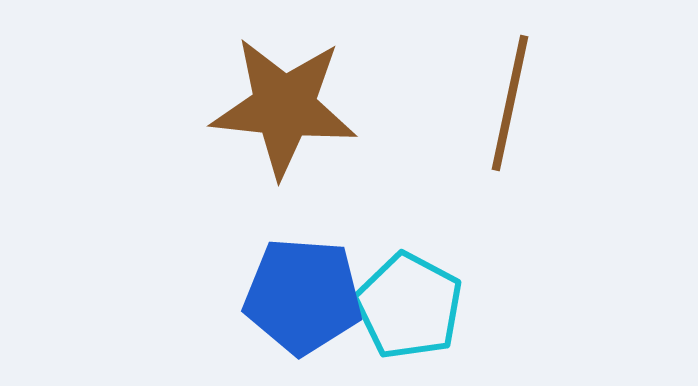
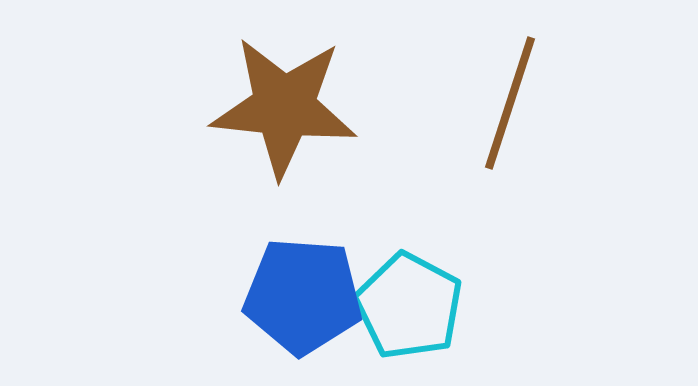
brown line: rotated 6 degrees clockwise
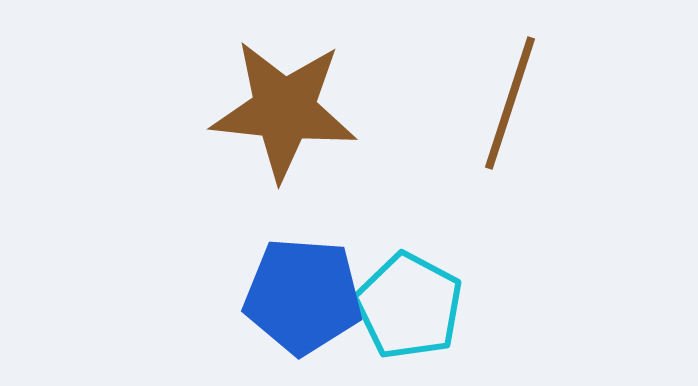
brown star: moved 3 px down
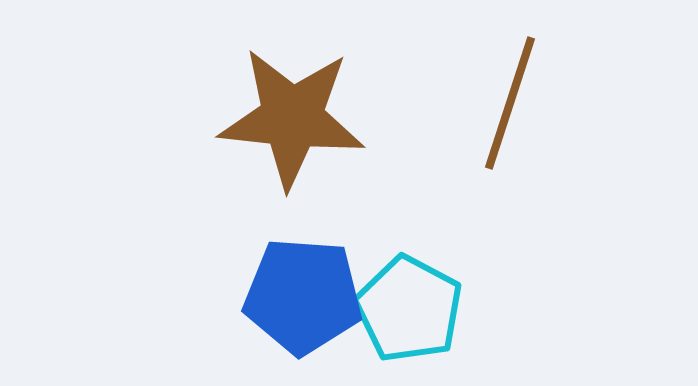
brown star: moved 8 px right, 8 px down
cyan pentagon: moved 3 px down
